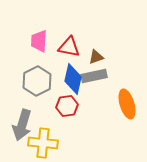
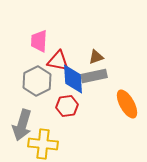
red triangle: moved 11 px left, 14 px down
blue diamond: rotated 16 degrees counterclockwise
orange ellipse: rotated 12 degrees counterclockwise
yellow cross: moved 1 px down
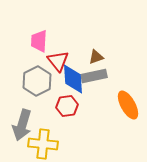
red triangle: rotated 40 degrees clockwise
orange ellipse: moved 1 px right, 1 px down
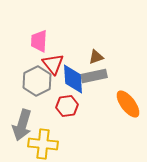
red triangle: moved 5 px left, 3 px down
orange ellipse: moved 1 px up; rotated 8 degrees counterclockwise
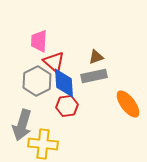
red triangle: moved 1 px right, 2 px up; rotated 10 degrees counterclockwise
blue diamond: moved 9 px left, 4 px down
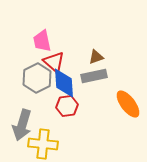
pink trapezoid: moved 3 px right; rotated 15 degrees counterclockwise
gray hexagon: moved 3 px up
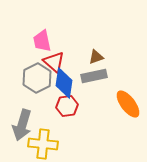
blue diamond: rotated 12 degrees clockwise
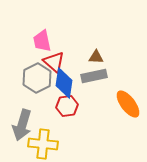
brown triangle: rotated 21 degrees clockwise
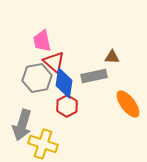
brown triangle: moved 16 px right
gray hexagon: rotated 16 degrees clockwise
red hexagon: rotated 20 degrees counterclockwise
yellow cross: rotated 12 degrees clockwise
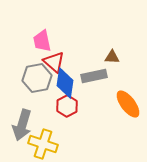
blue diamond: moved 1 px right
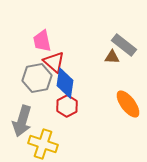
gray rectangle: moved 30 px right, 31 px up; rotated 50 degrees clockwise
gray arrow: moved 4 px up
